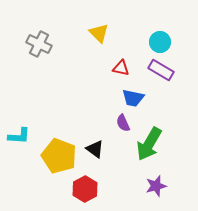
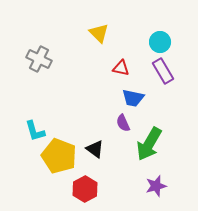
gray cross: moved 15 px down
purple rectangle: moved 2 px right, 1 px down; rotated 30 degrees clockwise
cyan L-shape: moved 16 px right, 5 px up; rotated 70 degrees clockwise
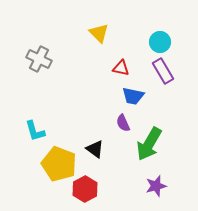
blue trapezoid: moved 2 px up
yellow pentagon: moved 8 px down
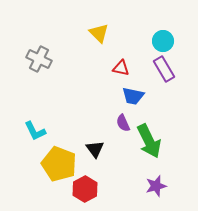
cyan circle: moved 3 px right, 1 px up
purple rectangle: moved 1 px right, 2 px up
cyan L-shape: rotated 10 degrees counterclockwise
green arrow: moved 3 px up; rotated 56 degrees counterclockwise
black triangle: rotated 18 degrees clockwise
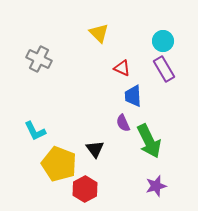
red triangle: moved 1 px right; rotated 12 degrees clockwise
blue trapezoid: rotated 75 degrees clockwise
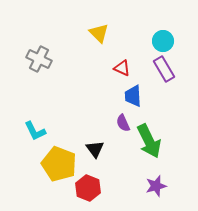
red hexagon: moved 3 px right, 1 px up; rotated 10 degrees counterclockwise
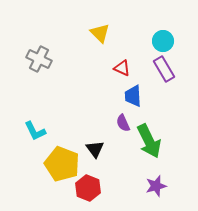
yellow triangle: moved 1 px right
yellow pentagon: moved 3 px right
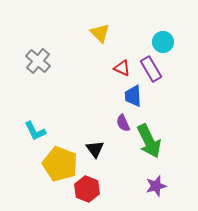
cyan circle: moved 1 px down
gray cross: moved 1 px left, 2 px down; rotated 15 degrees clockwise
purple rectangle: moved 13 px left
yellow pentagon: moved 2 px left
red hexagon: moved 1 px left, 1 px down
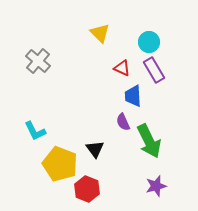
cyan circle: moved 14 px left
purple rectangle: moved 3 px right, 1 px down
purple semicircle: moved 1 px up
